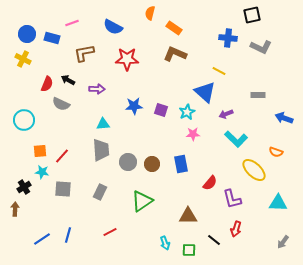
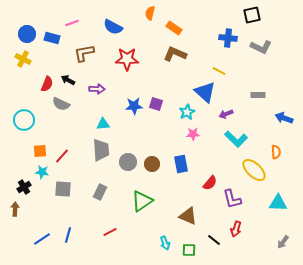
purple square at (161, 110): moved 5 px left, 6 px up
orange semicircle at (276, 152): rotated 112 degrees counterclockwise
brown triangle at (188, 216): rotated 24 degrees clockwise
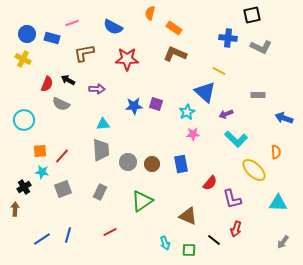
gray square at (63, 189): rotated 24 degrees counterclockwise
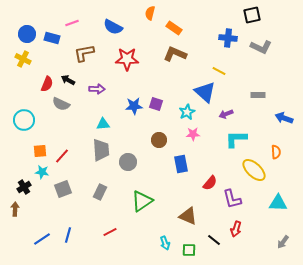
cyan L-shape at (236, 139): rotated 135 degrees clockwise
brown circle at (152, 164): moved 7 px right, 24 px up
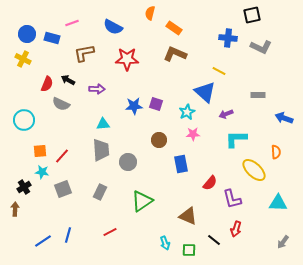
blue line at (42, 239): moved 1 px right, 2 px down
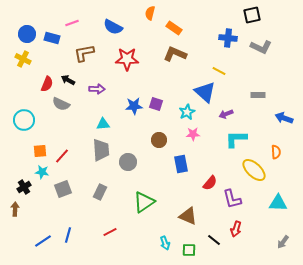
green triangle at (142, 201): moved 2 px right, 1 px down
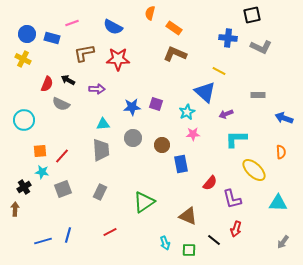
red star at (127, 59): moved 9 px left
blue star at (134, 106): moved 2 px left, 1 px down
brown circle at (159, 140): moved 3 px right, 5 px down
orange semicircle at (276, 152): moved 5 px right
gray circle at (128, 162): moved 5 px right, 24 px up
blue line at (43, 241): rotated 18 degrees clockwise
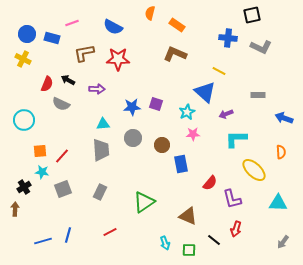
orange rectangle at (174, 28): moved 3 px right, 3 px up
